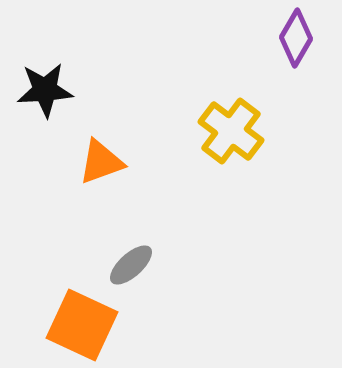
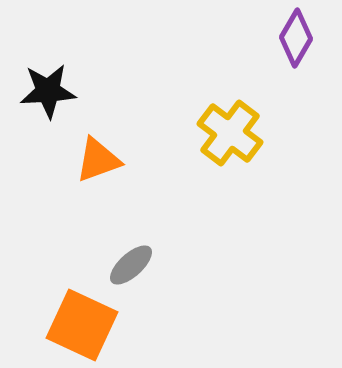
black star: moved 3 px right, 1 px down
yellow cross: moved 1 px left, 2 px down
orange triangle: moved 3 px left, 2 px up
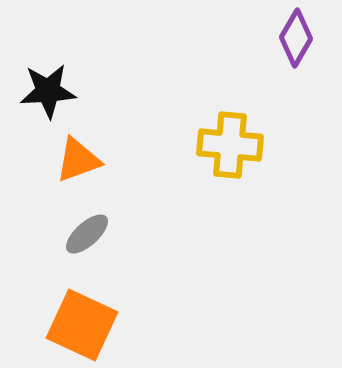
yellow cross: moved 12 px down; rotated 32 degrees counterclockwise
orange triangle: moved 20 px left
gray ellipse: moved 44 px left, 31 px up
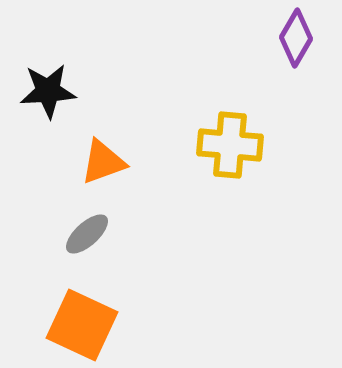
orange triangle: moved 25 px right, 2 px down
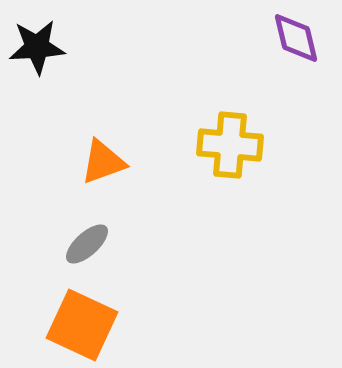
purple diamond: rotated 44 degrees counterclockwise
black star: moved 11 px left, 44 px up
gray ellipse: moved 10 px down
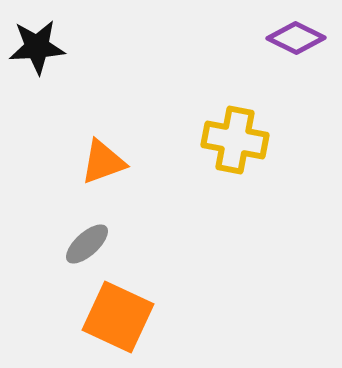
purple diamond: rotated 50 degrees counterclockwise
yellow cross: moved 5 px right, 5 px up; rotated 6 degrees clockwise
orange square: moved 36 px right, 8 px up
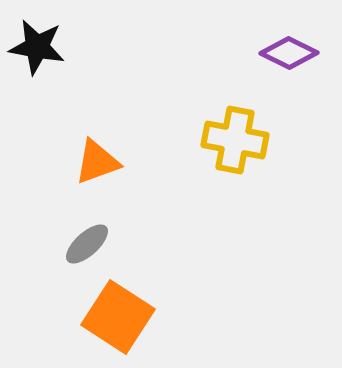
purple diamond: moved 7 px left, 15 px down
black star: rotated 14 degrees clockwise
orange triangle: moved 6 px left
orange square: rotated 8 degrees clockwise
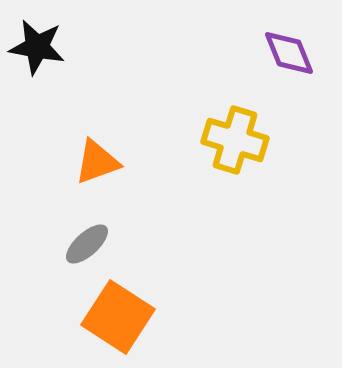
purple diamond: rotated 42 degrees clockwise
yellow cross: rotated 6 degrees clockwise
